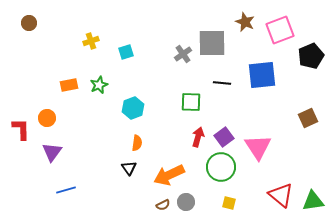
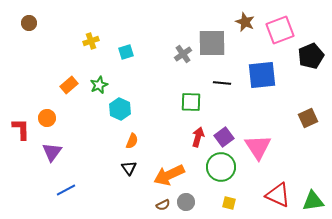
orange rectangle: rotated 30 degrees counterclockwise
cyan hexagon: moved 13 px left, 1 px down; rotated 15 degrees counterclockwise
orange semicircle: moved 5 px left, 2 px up; rotated 14 degrees clockwise
blue line: rotated 12 degrees counterclockwise
red triangle: moved 3 px left; rotated 16 degrees counterclockwise
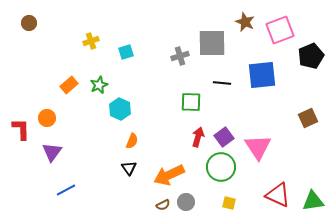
gray cross: moved 3 px left, 2 px down; rotated 18 degrees clockwise
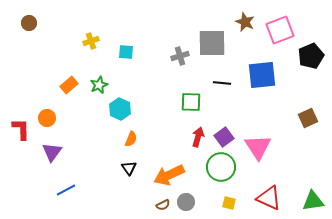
cyan square: rotated 21 degrees clockwise
orange semicircle: moved 1 px left, 2 px up
red triangle: moved 9 px left, 3 px down
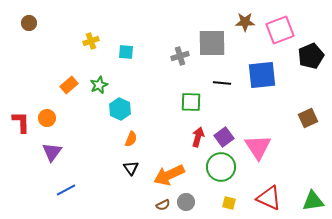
brown star: rotated 24 degrees counterclockwise
red L-shape: moved 7 px up
black triangle: moved 2 px right
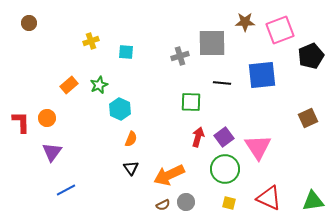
green circle: moved 4 px right, 2 px down
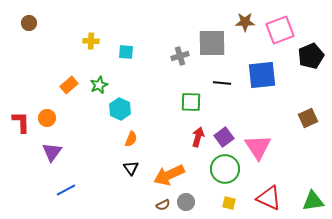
yellow cross: rotated 21 degrees clockwise
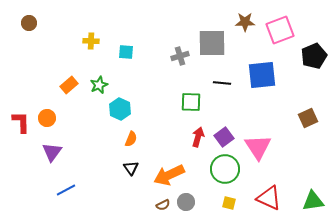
black pentagon: moved 3 px right
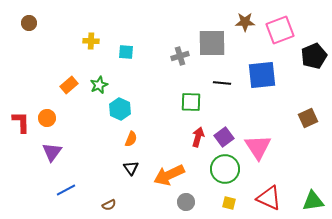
brown semicircle: moved 54 px left
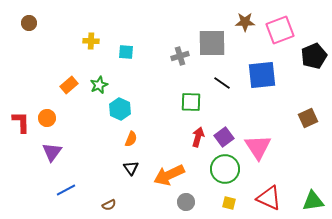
black line: rotated 30 degrees clockwise
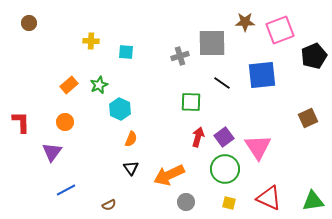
orange circle: moved 18 px right, 4 px down
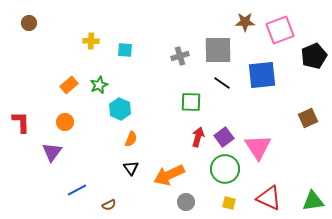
gray square: moved 6 px right, 7 px down
cyan square: moved 1 px left, 2 px up
blue line: moved 11 px right
